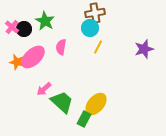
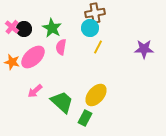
green star: moved 7 px right, 7 px down
purple star: rotated 18 degrees clockwise
orange star: moved 5 px left
pink arrow: moved 9 px left, 2 px down
yellow ellipse: moved 9 px up
green rectangle: moved 1 px right, 1 px up
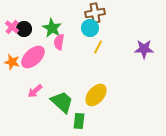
pink semicircle: moved 2 px left, 5 px up
green rectangle: moved 6 px left, 3 px down; rotated 21 degrees counterclockwise
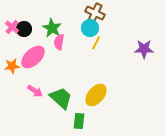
brown cross: rotated 36 degrees clockwise
yellow line: moved 2 px left, 4 px up
orange star: moved 4 px down; rotated 21 degrees counterclockwise
pink arrow: rotated 105 degrees counterclockwise
green trapezoid: moved 1 px left, 4 px up
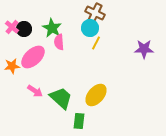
pink semicircle: rotated 14 degrees counterclockwise
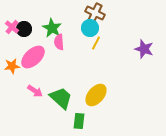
purple star: rotated 18 degrees clockwise
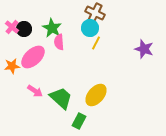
green rectangle: rotated 21 degrees clockwise
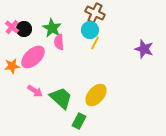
cyan circle: moved 2 px down
yellow line: moved 1 px left
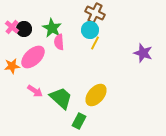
purple star: moved 1 px left, 4 px down
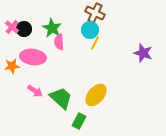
pink ellipse: rotated 50 degrees clockwise
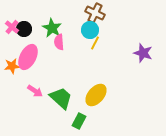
pink ellipse: moved 5 px left; rotated 70 degrees counterclockwise
